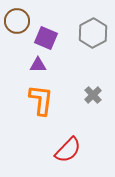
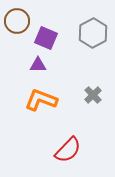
orange L-shape: rotated 76 degrees counterclockwise
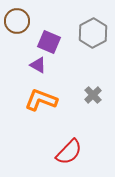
purple square: moved 3 px right, 4 px down
purple triangle: rotated 30 degrees clockwise
red semicircle: moved 1 px right, 2 px down
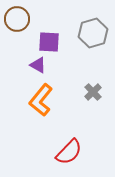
brown circle: moved 2 px up
gray hexagon: rotated 12 degrees clockwise
purple square: rotated 20 degrees counterclockwise
gray cross: moved 3 px up
orange L-shape: rotated 72 degrees counterclockwise
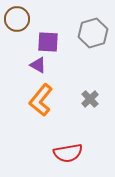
purple square: moved 1 px left
gray cross: moved 3 px left, 7 px down
red semicircle: moved 1 px left, 1 px down; rotated 36 degrees clockwise
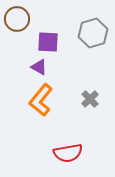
purple triangle: moved 1 px right, 2 px down
